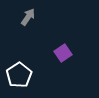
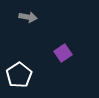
gray arrow: rotated 66 degrees clockwise
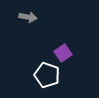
white pentagon: moved 28 px right; rotated 20 degrees counterclockwise
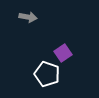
white pentagon: moved 1 px up
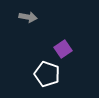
purple square: moved 4 px up
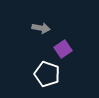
gray arrow: moved 13 px right, 11 px down
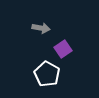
white pentagon: rotated 10 degrees clockwise
